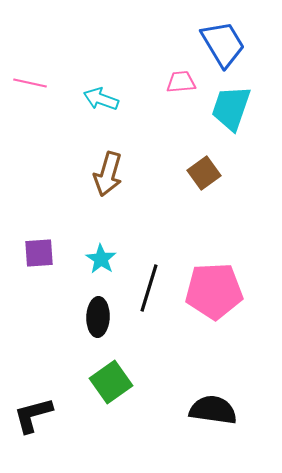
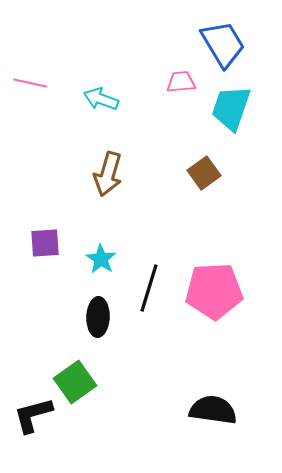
purple square: moved 6 px right, 10 px up
green square: moved 36 px left
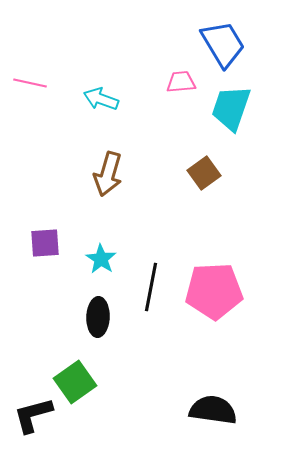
black line: moved 2 px right, 1 px up; rotated 6 degrees counterclockwise
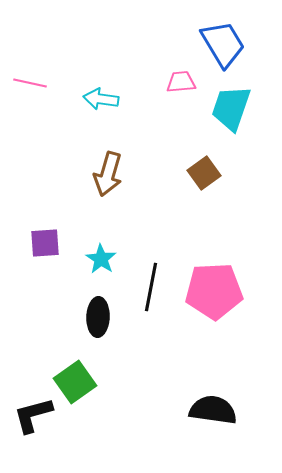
cyan arrow: rotated 12 degrees counterclockwise
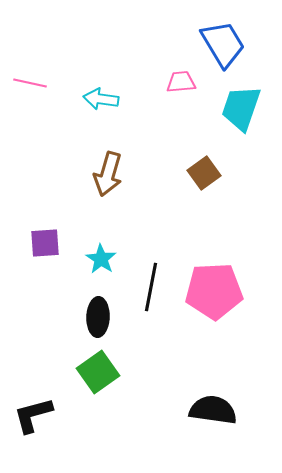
cyan trapezoid: moved 10 px right
green square: moved 23 px right, 10 px up
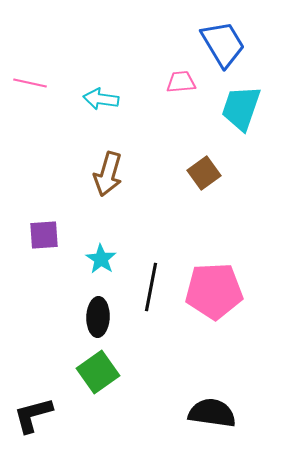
purple square: moved 1 px left, 8 px up
black semicircle: moved 1 px left, 3 px down
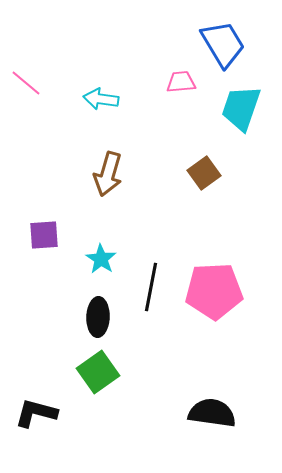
pink line: moved 4 px left; rotated 28 degrees clockwise
black L-shape: moved 3 px right, 2 px up; rotated 30 degrees clockwise
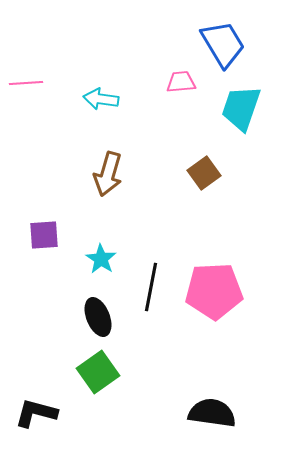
pink line: rotated 44 degrees counterclockwise
black ellipse: rotated 24 degrees counterclockwise
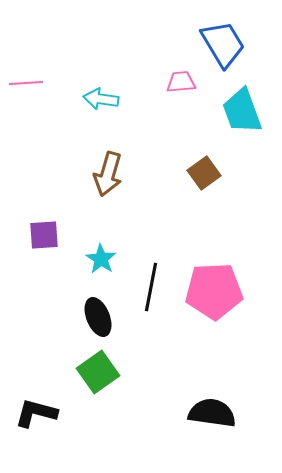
cyan trapezoid: moved 1 px right, 3 px down; rotated 39 degrees counterclockwise
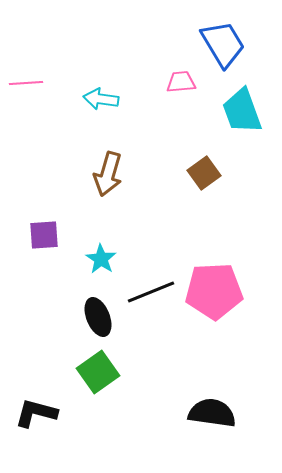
black line: moved 5 px down; rotated 57 degrees clockwise
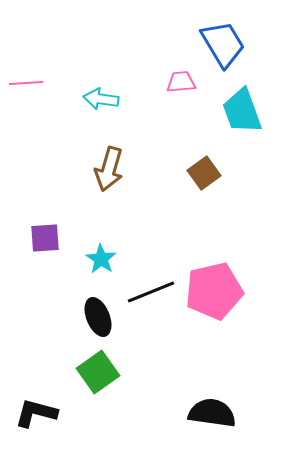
brown arrow: moved 1 px right, 5 px up
purple square: moved 1 px right, 3 px down
pink pentagon: rotated 10 degrees counterclockwise
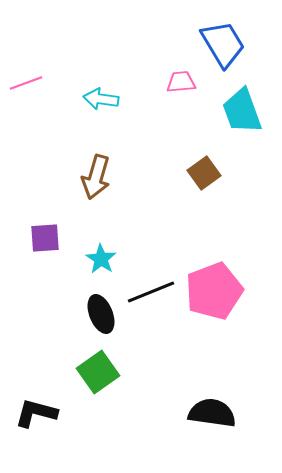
pink line: rotated 16 degrees counterclockwise
brown arrow: moved 13 px left, 8 px down
pink pentagon: rotated 8 degrees counterclockwise
black ellipse: moved 3 px right, 3 px up
